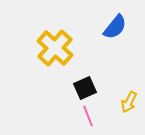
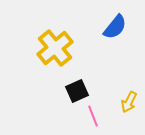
yellow cross: rotated 9 degrees clockwise
black square: moved 8 px left, 3 px down
pink line: moved 5 px right
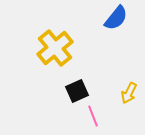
blue semicircle: moved 1 px right, 9 px up
yellow arrow: moved 9 px up
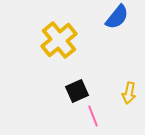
blue semicircle: moved 1 px right, 1 px up
yellow cross: moved 4 px right, 8 px up
yellow arrow: rotated 15 degrees counterclockwise
